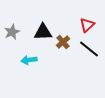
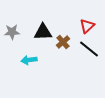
red triangle: moved 1 px down
gray star: rotated 21 degrees clockwise
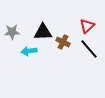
brown cross: rotated 24 degrees counterclockwise
black line: rotated 10 degrees clockwise
cyan arrow: moved 9 px up
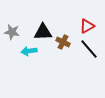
red triangle: rotated 14 degrees clockwise
gray star: rotated 14 degrees clockwise
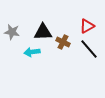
cyan arrow: moved 3 px right, 1 px down
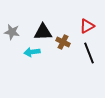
black line: moved 4 px down; rotated 20 degrees clockwise
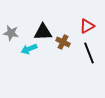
gray star: moved 1 px left, 1 px down
cyan arrow: moved 3 px left, 3 px up; rotated 14 degrees counterclockwise
